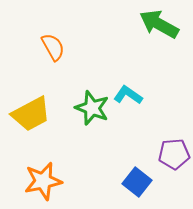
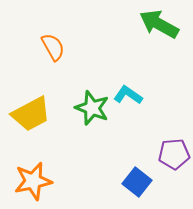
orange star: moved 10 px left
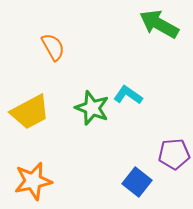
yellow trapezoid: moved 1 px left, 2 px up
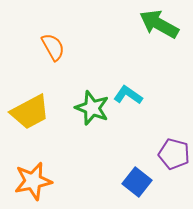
purple pentagon: rotated 20 degrees clockwise
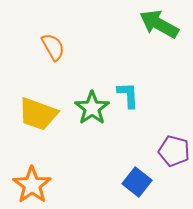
cyan L-shape: rotated 52 degrees clockwise
green star: rotated 16 degrees clockwise
yellow trapezoid: moved 8 px right, 2 px down; rotated 48 degrees clockwise
purple pentagon: moved 3 px up
orange star: moved 1 px left, 4 px down; rotated 24 degrees counterclockwise
